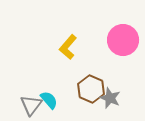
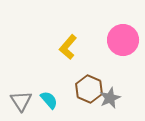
brown hexagon: moved 2 px left
gray star: rotated 25 degrees clockwise
gray triangle: moved 10 px left, 4 px up; rotated 10 degrees counterclockwise
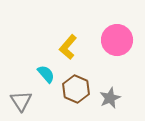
pink circle: moved 6 px left
brown hexagon: moved 13 px left
cyan semicircle: moved 3 px left, 26 px up
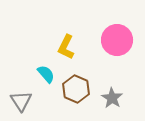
yellow L-shape: moved 2 px left; rotated 15 degrees counterclockwise
gray star: moved 2 px right; rotated 15 degrees counterclockwise
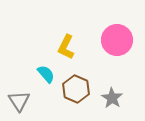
gray triangle: moved 2 px left
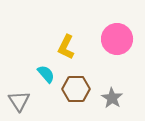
pink circle: moved 1 px up
brown hexagon: rotated 24 degrees counterclockwise
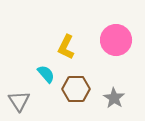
pink circle: moved 1 px left, 1 px down
gray star: moved 2 px right
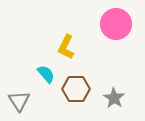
pink circle: moved 16 px up
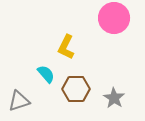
pink circle: moved 2 px left, 6 px up
gray triangle: rotated 45 degrees clockwise
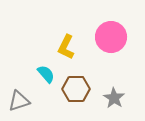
pink circle: moved 3 px left, 19 px down
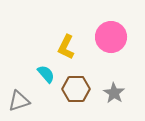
gray star: moved 5 px up
